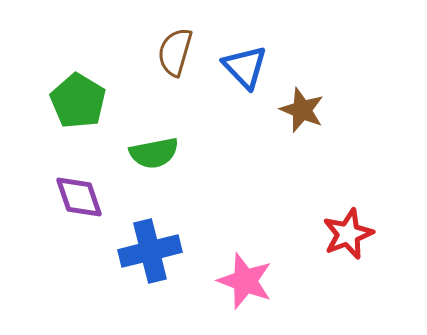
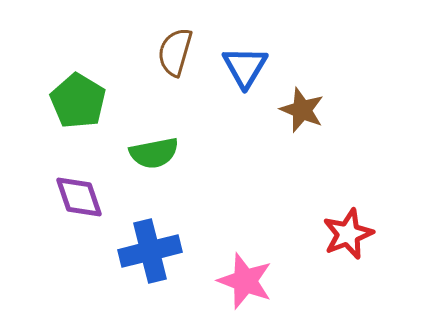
blue triangle: rotated 15 degrees clockwise
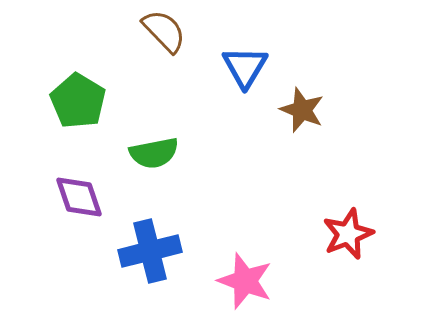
brown semicircle: moved 11 px left, 21 px up; rotated 120 degrees clockwise
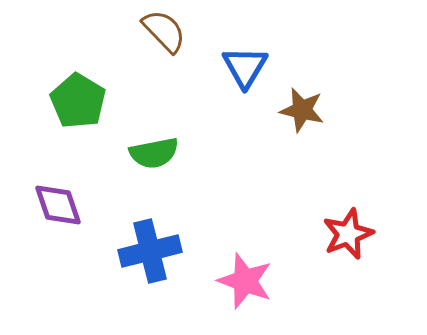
brown star: rotated 9 degrees counterclockwise
purple diamond: moved 21 px left, 8 px down
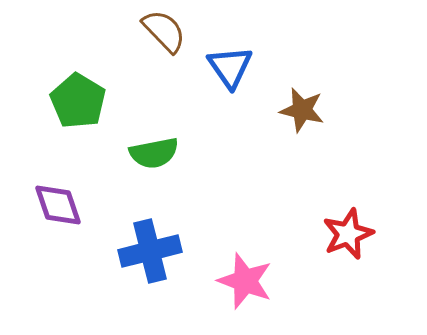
blue triangle: moved 15 px left; rotated 6 degrees counterclockwise
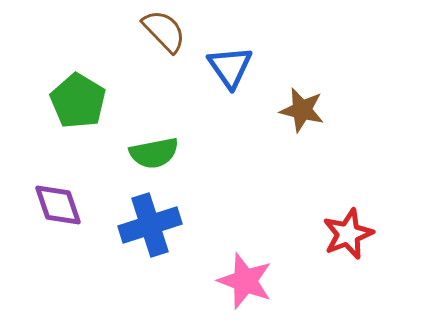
blue cross: moved 26 px up; rotated 4 degrees counterclockwise
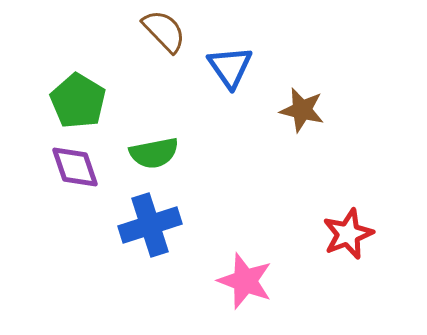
purple diamond: moved 17 px right, 38 px up
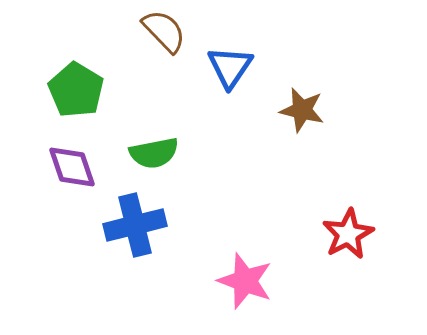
blue triangle: rotated 9 degrees clockwise
green pentagon: moved 2 px left, 11 px up
purple diamond: moved 3 px left
blue cross: moved 15 px left; rotated 4 degrees clockwise
red star: rotated 6 degrees counterclockwise
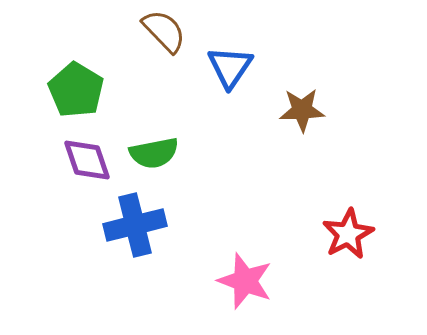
brown star: rotated 15 degrees counterclockwise
purple diamond: moved 15 px right, 7 px up
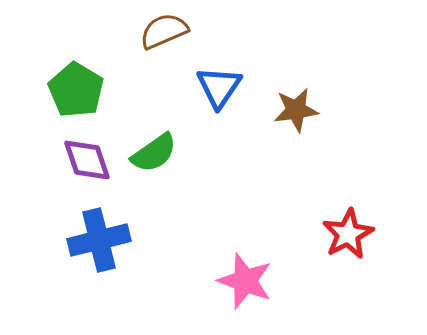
brown semicircle: rotated 69 degrees counterclockwise
blue triangle: moved 11 px left, 20 px down
brown star: moved 6 px left; rotated 6 degrees counterclockwise
green semicircle: rotated 24 degrees counterclockwise
blue cross: moved 36 px left, 15 px down
